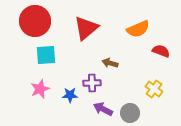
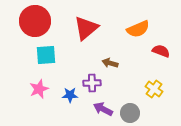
pink star: moved 1 px left
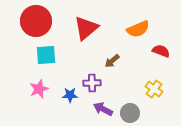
red circle: moved 1 px right
brown arrow: moved 2 px right, 2 px up; rotated 56 degrees counterclockwise
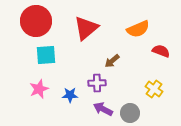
purple cross: moved 5 px right
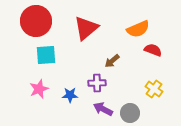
red semicircle: moved 8 px left, 1 px up
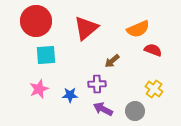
purple cross: moved 1 px down
gray circle: moved 5 px right, 2 px up
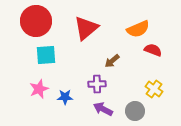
blue star: moved 5 px left, 2 px down
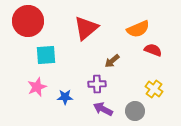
red circle: moved 8 px left
pink star: moved 2 px left, 2 px up
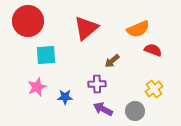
yellow cross: rotated 18 degrees clockwise
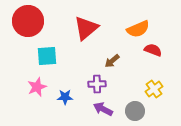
cyan square: moved 1 px right, 1 px down
